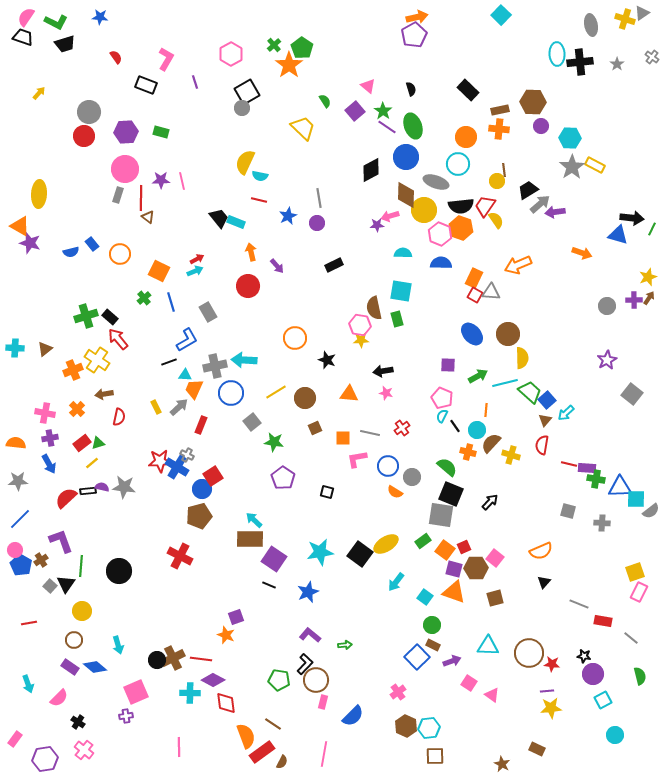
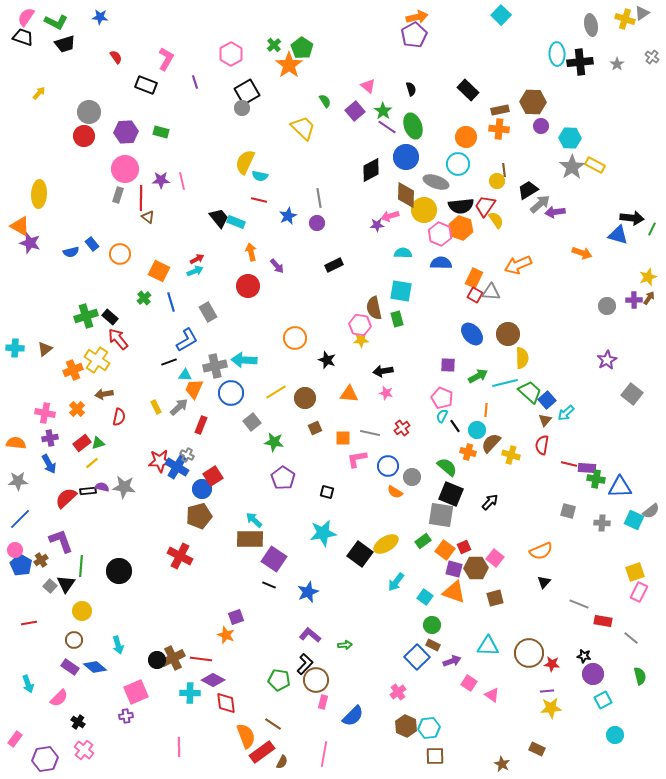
cyan square at (636, 499): moved 2 px left, 21 px down; rotated 24 degrees clockwise
cyan star at (320, 552): moved 3 px right, 19 px up
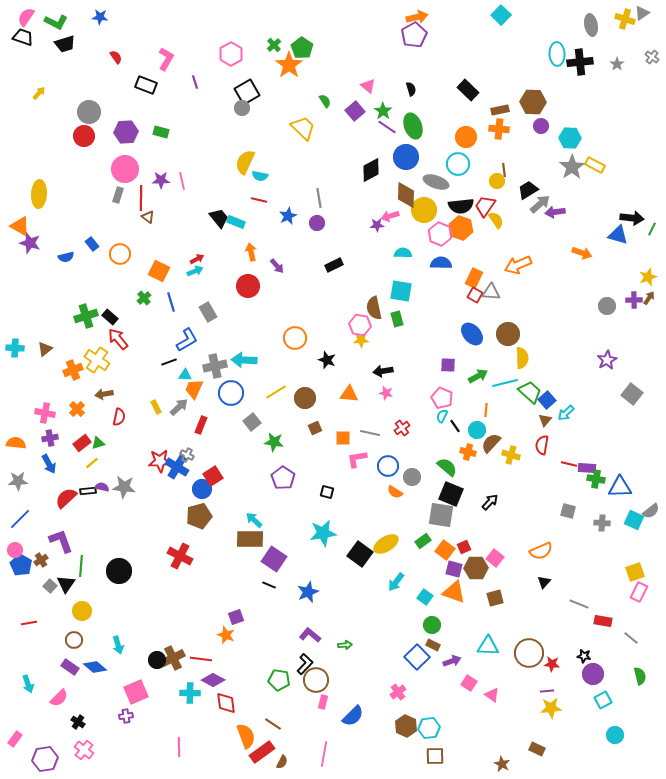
blue semicircle at (71, 252): moved 5 px left, 5 px down
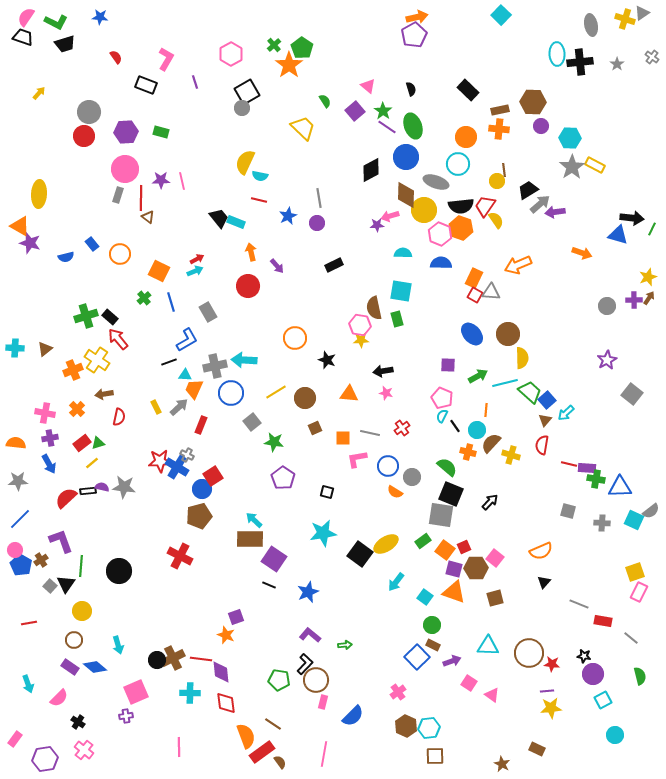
purple diamond at (213, 680): moved 8 px right, 8 px up; rotated 55 degrees clockwise
brown semicircle at (282, 762): moved 2 px left; rotated 64 degrees counterclockwise
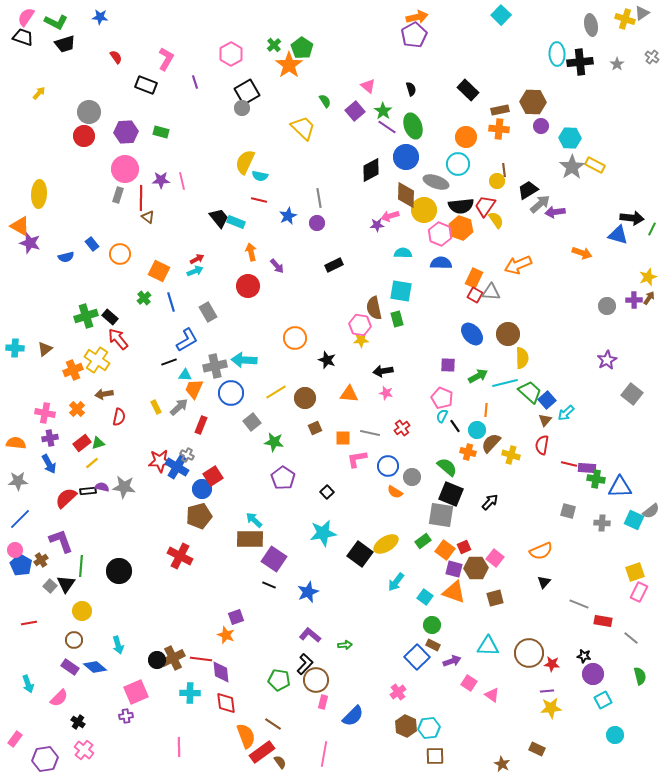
black square at (327, 492): rotated 32 degrees clockwise
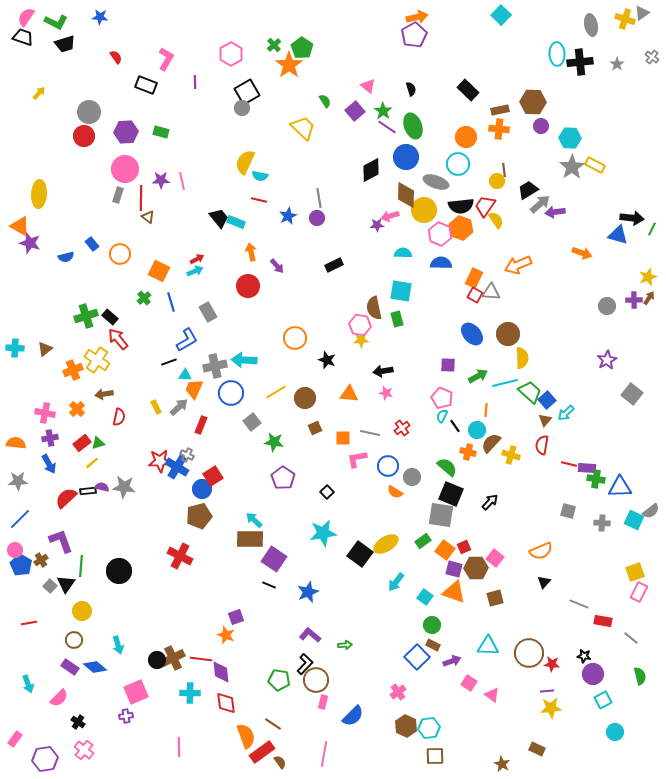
purple line at (195, 82): rotated 16 degrees clockwise
purple circle at (317, 223): moved 5 px up
cyan circle at (615, 735): moved 3 px up
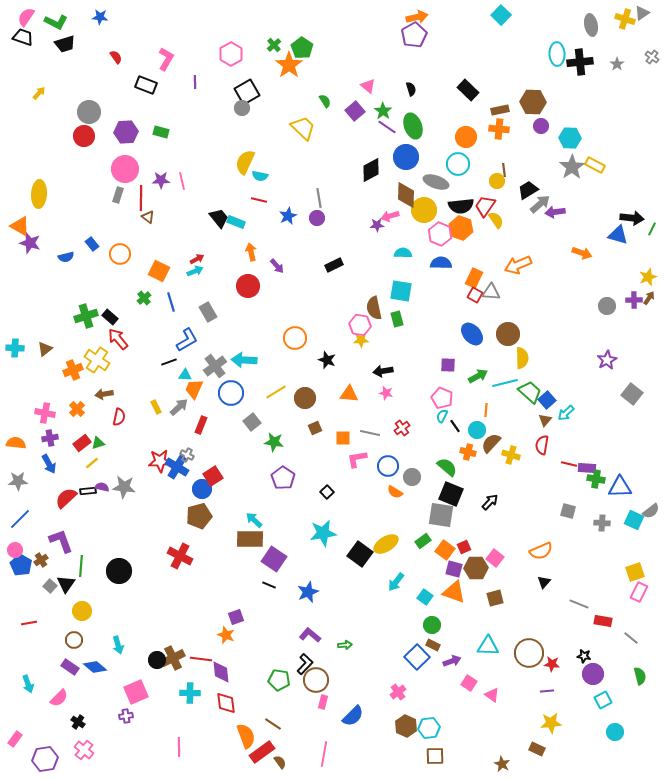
gray cross at (215, 366): rotated 25 degrees counterclockwise
yellow star at (551, 708): moved 15 px down
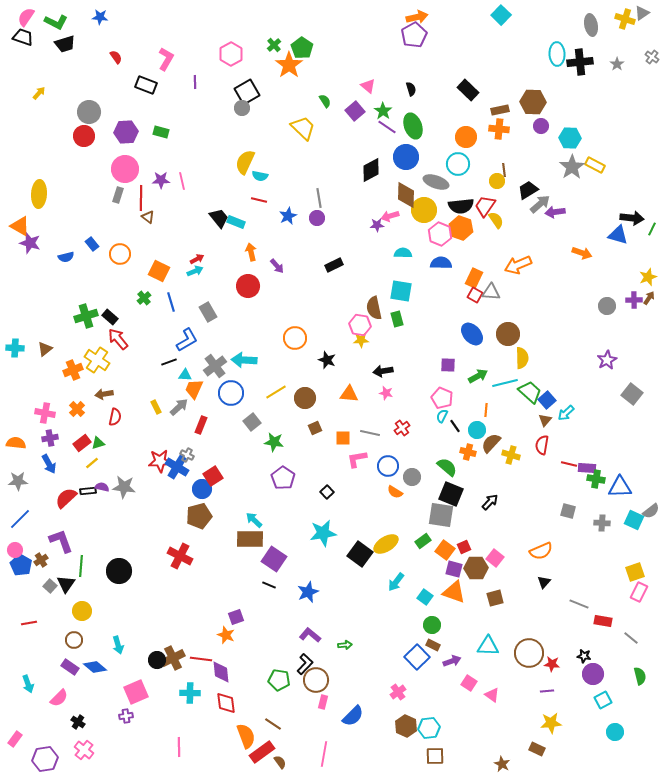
red semicircle at (119, 417): moved 4 px left
